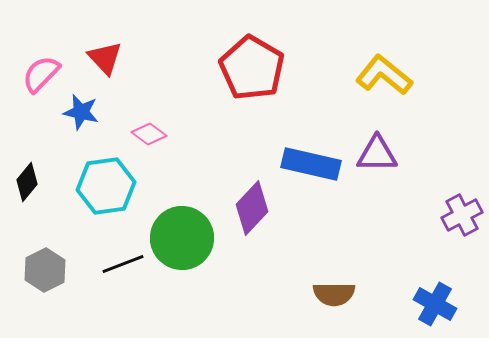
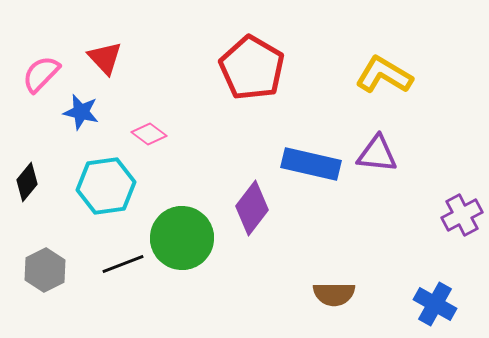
yellow L-shape: rotated 8 degrees counterclockwise
purple triangle: rotated 6 degrees clockwise
purple diamond: rotated 6 degrees counterclockwise
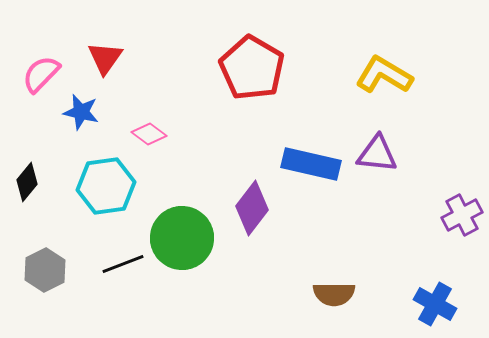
red triangle: rotated 18 degrees clockwise
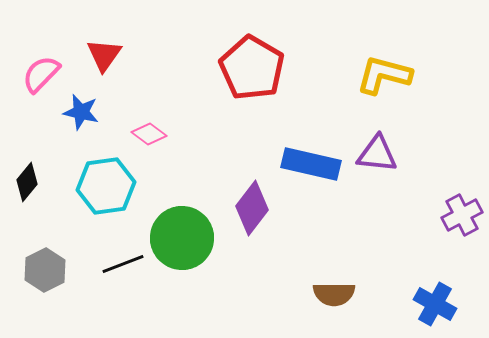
red triangle: moved 1 px left, 3 px up
yellow L-shape: rotated 16 degrees counterclockwise
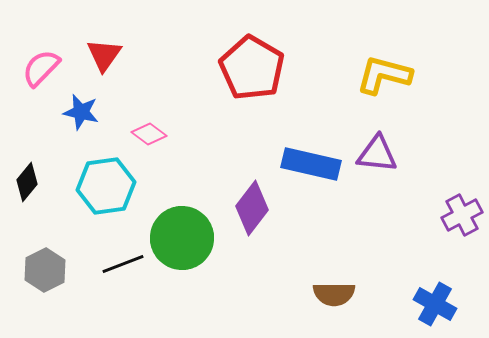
pink semicircle: moved 6 px up
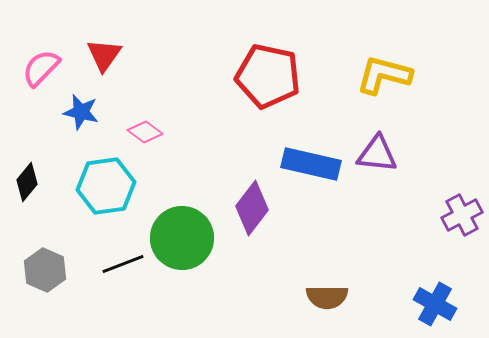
red pentagon: moved 16 px right, 8 px down; rotated 18 degrees counterclockwise
pink diamond: moved 4 px left, 2 px up
gray hexagon: rotated 9 degrees counterclockwise
brown semicircle: moved 7 px left, 3 px down
